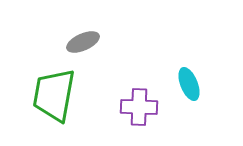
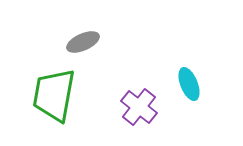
purple cross: rotated 36 degrees clockwise
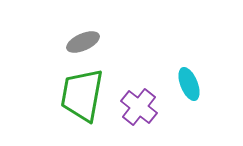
green trapezoid: moved 28 px right
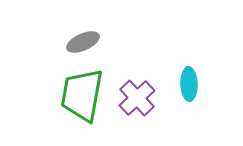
cyan ellipse: rotated 20 degrees clockwise
purple cross: moved 2 px left, 9 px up; rotated 9 degrees clockwise
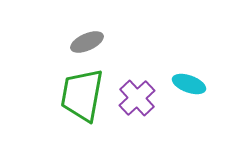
gray ellipse: moved 4 px right
cyan ellipse: rotated 68 degrees counterclockwise
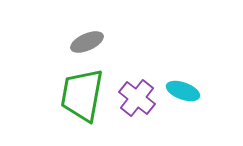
cyan ellipse: moved 6 px left, 7 px down
purple cross: rotated 9 degrees counterclockwise
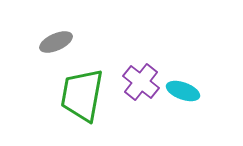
gray ellipse: moved 31 px left
purple cross: moved 4 px right, 16 px up
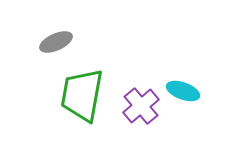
purple cross: moved 24 px down; rotated 12 degrees clockwise
